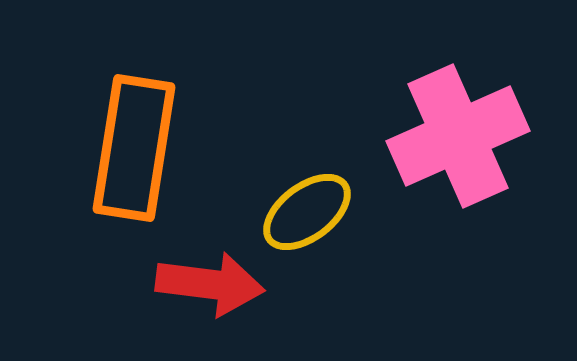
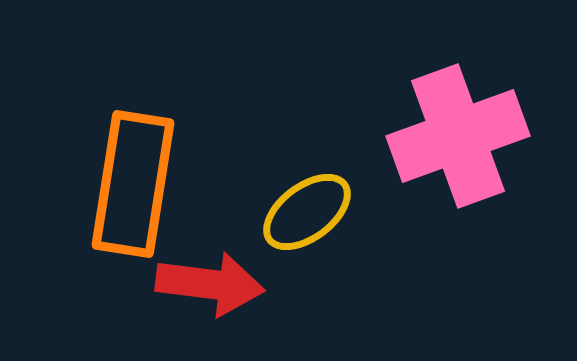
pink cross: rotated 4 degrees clockwise
orange rectangle: moved 1 px left, 36 px down
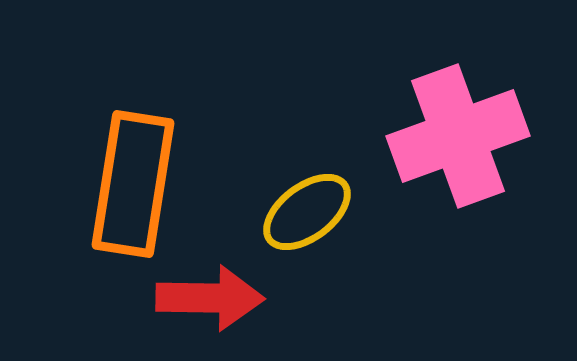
red arrow: moved 14 px down; rotated 6 degrees counterclockwise
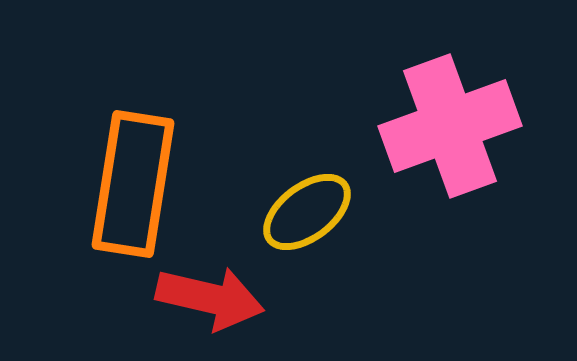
pink cross: moved 8 px left, 10 px up
red arrow: rotated 12 degrees clockwise
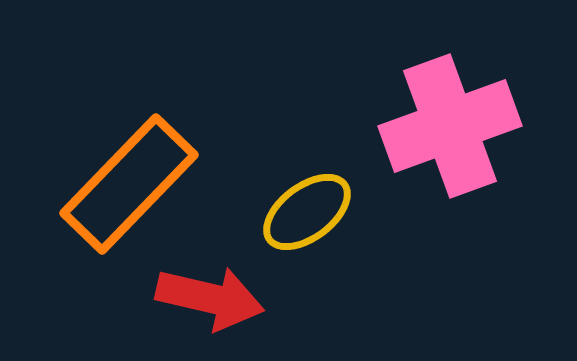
orange rectangle: moved 4 px left; rotated 35 degrees clockwise
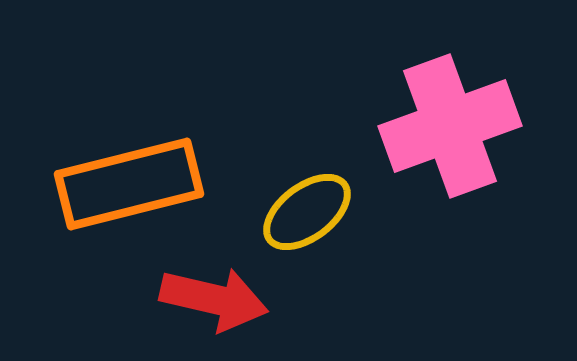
orange rectangle: rotated 32 degrees clockwise
red arrow: moved 4 px right, 1 px down
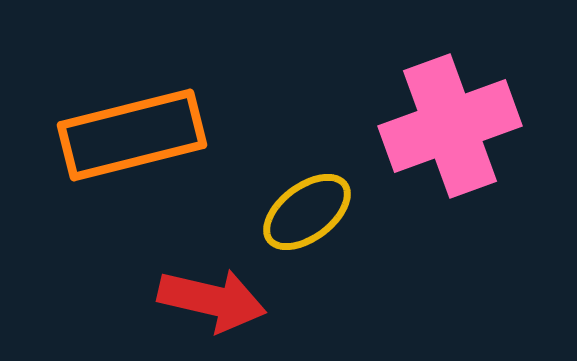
orange rectangle: moved 3 px right, 49 px up
red arrow: moved 2 px left, 1 px down
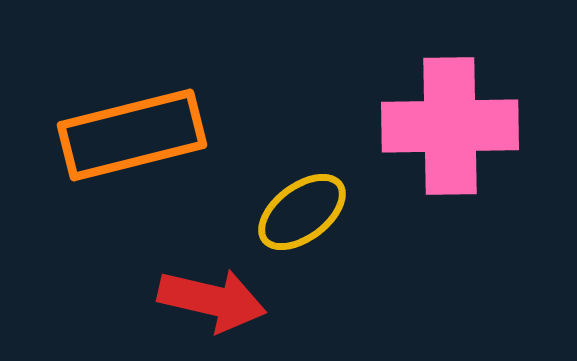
pink cross: rotated 19 degrees clockwise
yellow ellipse: moved 5 px left
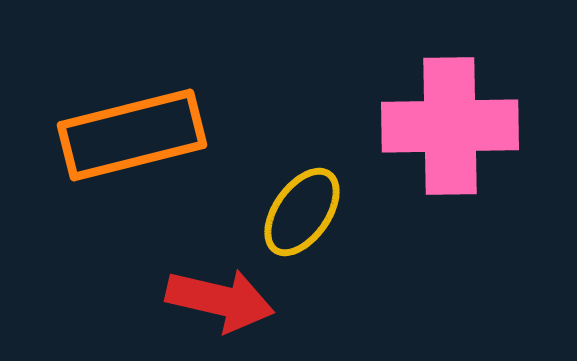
yellow ellipse: rotated 18 degrees counterclockwise
red arrow: moved 8 px right
